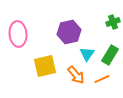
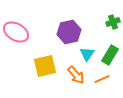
pink ellipse: moved 2 px left, 2 px up; rotated 55 degrees counterclockwise
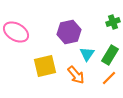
orange line: moved 7 px right, 1 px up; rotated 21 degrees counterclockwise
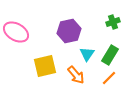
purple hexagon: moved 1 px up
